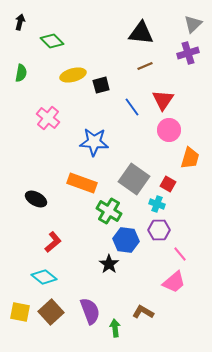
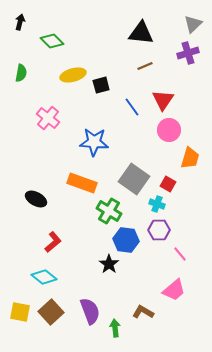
pink trapezoid: moved 8 px down
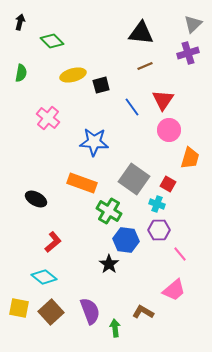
yellow square: moved 1 px left, 4 px up
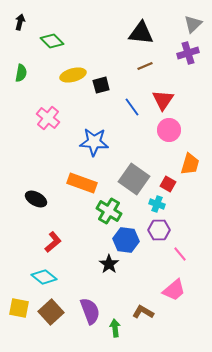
orange trapezoid: moved 6 px down
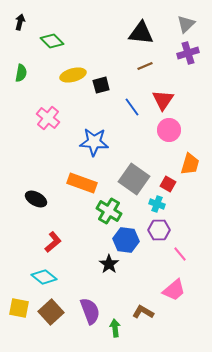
gray triangle: moved 7 px left
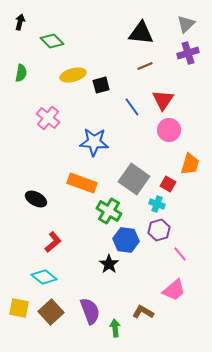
purple hexagon: rotated 15 degrees counterclockwise
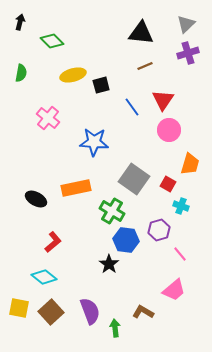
orange rectangle: moved 6 px left, 5 px down; rotated 32 degrees counterclockwise
cyan cross: moved 24 px right, 2 px down
green cross: moved 3 px right
